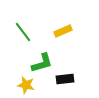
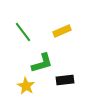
yellow rectangle: moved 1 px left
black rectangle: moved 1 px down
yellow star: moved 1 px down; rotated 18 degrees clockwise
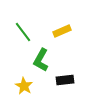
green L-shape: moved 1 px left, 3 px up; rotated 135 degrees clockwise
yellow star: moved 2 px left
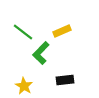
green line: rotated 15 degrees counterclockwise
green L-shape: moved 7 px up; rotated 15 degrees clockwise
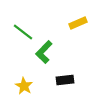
yellow rectangle: moved 16 px right, 8 px up
green L-shape: moved 3 px right, 1 px up
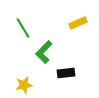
green line: moved 4 px up; rotated 20 degrees clockwise
black rectangle: moved 1 px right, 7 px up
yellow star: moved 1 px up; rotated 30 degrees clockwise
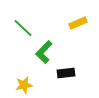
green line: rotated 15 degrees counterclockwise
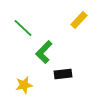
yellow rectangle: moved 1 px right, 3 px up; rotated 24 degrees counterclockwise
black rectangle: moved 3 px left, 1 px down
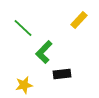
black rectangle: moved 1 px left
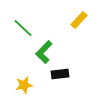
black rectangle: moved 2 px left
